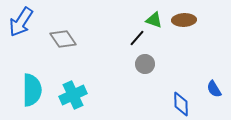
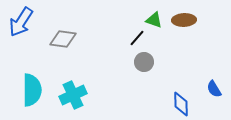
gray diamond: rotated 48 degrees counterclockwise
gray circle: moved 1 px left, 2 px up
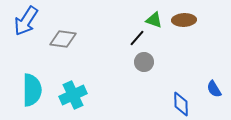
blue arrow: moved 5 px right, 1 px up
